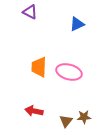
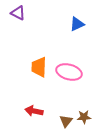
purple triangle: moved 12 px left, 1 px down
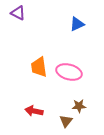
orange trapezoid: rotated 10 degrees counterclockwise
brown star: moved 5 px left, 11 px up
